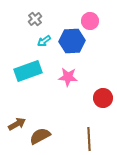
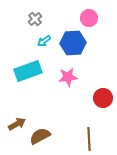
pink circle: moved 1 px left, 3 px up
blue hexagon: moved 1 px right, 2 px down
pink star: rotated 12 degrees counterclockwise
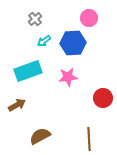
brown arrow: moved 19 px up
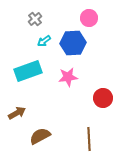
brown arrow: moved 8 px down
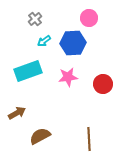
red circle: moved 14 px up
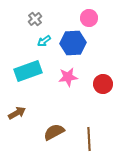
brown semicircle: moved 14 px right, 4 px up
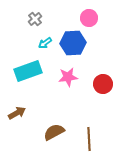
cyan arrow: moved 1 px right, 2 px down
